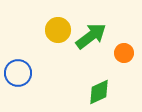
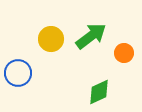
yellow circle: moved 7 px left, 9 px down
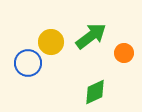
yellow circle: moved 3 px down
blue circle: moved 10 px right, 10 px up
green diamond: moved 4 px left
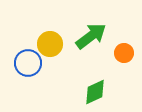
yellow circle: moved 1 px left, 2 px down
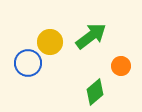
yellow circle: moved 2 px up
orange circle: moved 3 px left, 13 px down
green diamond: rotated 16 degrees counterclockwise
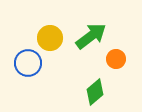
yellow circle: moved 4 px up
orange circle: moved 5 px left, 7 px up
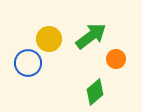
yellow circle: moved 1 px left, 1 px down
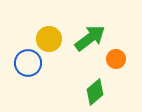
green arrow: moved 1 px left, 2 px down
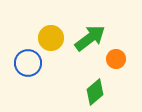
yellow circle: moved 2 px right, 1 px up
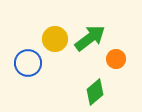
yellow circle: moved 4 px right, 1 px down
